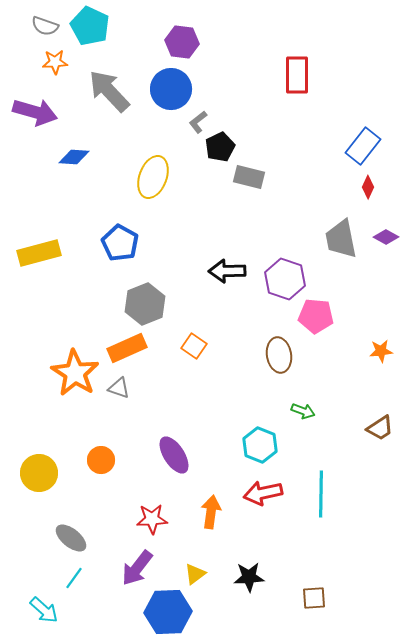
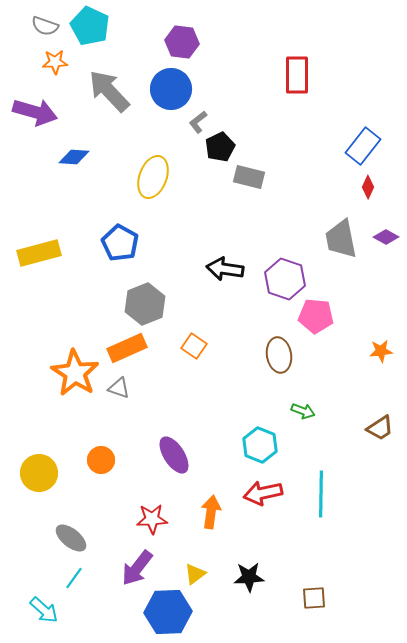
black arrow at (227, 271): moved 2 px left, 2 px up; rotated 9 degrees clockwise
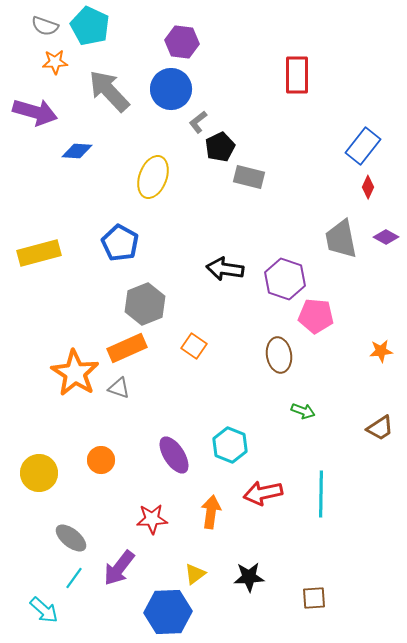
blue diamond at (74, 157): moved 3 px right, 6 px up
cyan hexagon at (260, 445): moved 30 px left
purple arrow at (137, 568): moved 18 px left
